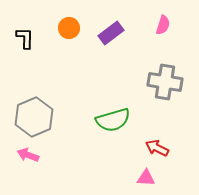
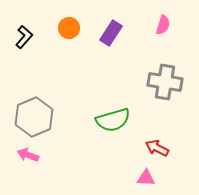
purple rectangle: rotated 20 degrees counterclockwise
black L-shape: moved 1 px left, 1 px up; rotated 40 degrees clockwise
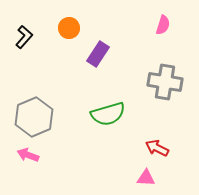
purple rectangle: moved 13 px left, 21 px down
green semicircle: moved 5 px left, 6 px up
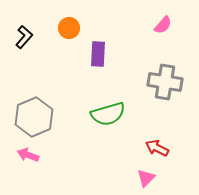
pink semicircle: rotated 24 degrees clockwise
purple rectangle: rotated 30 degrees counterclockwise
pink triangle: rotated 48 degrees counterclockwise
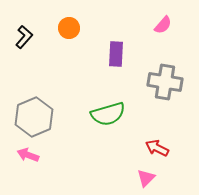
purple rectangle: moved 18 px right
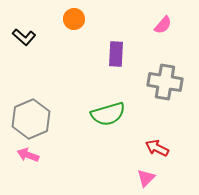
orange circle: moved 5 px right, 9 px up
black L-shape: rotated 90 degrees clockwise
gray hexagon: moved 3 px left, 2 px down
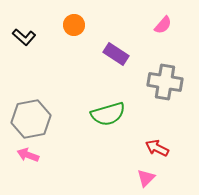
orange circle: moved 6 px down
purple rectangle: rotated 60 degrees counterclockwise
gray hexagon: rotated 12 degrees clockwise
